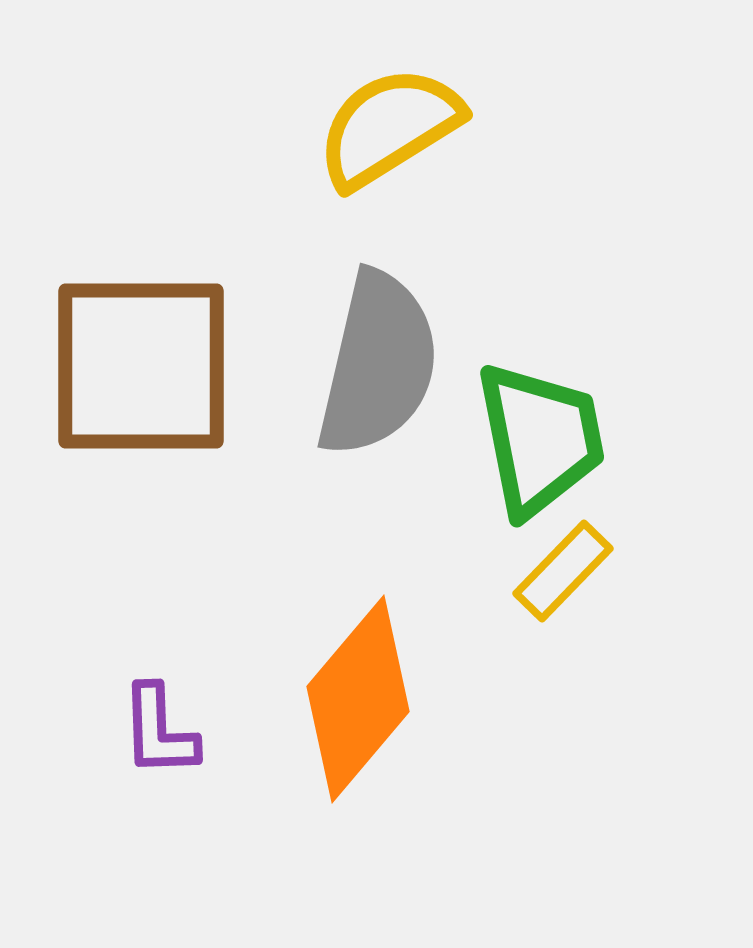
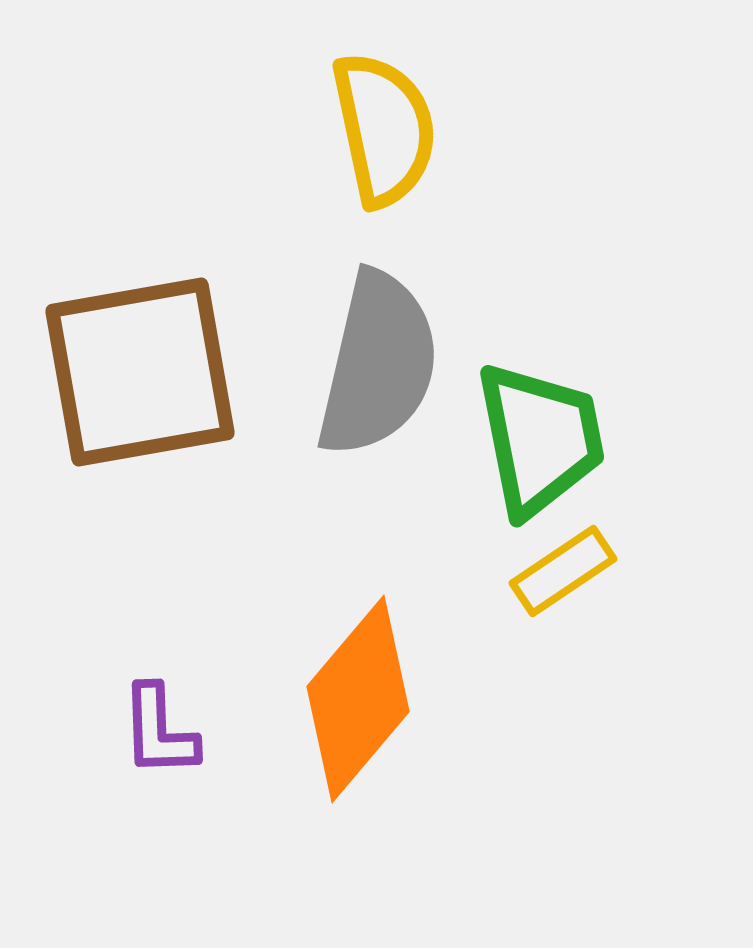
yellow semicircle: moved 5 px left, 2 px down; rotated 110 degrees clockwise
brown square: moved 1 px left, 6 px down; rotated 10 degrees counterclockwise
yellow rectangle: rotated 12 degrees clockwise
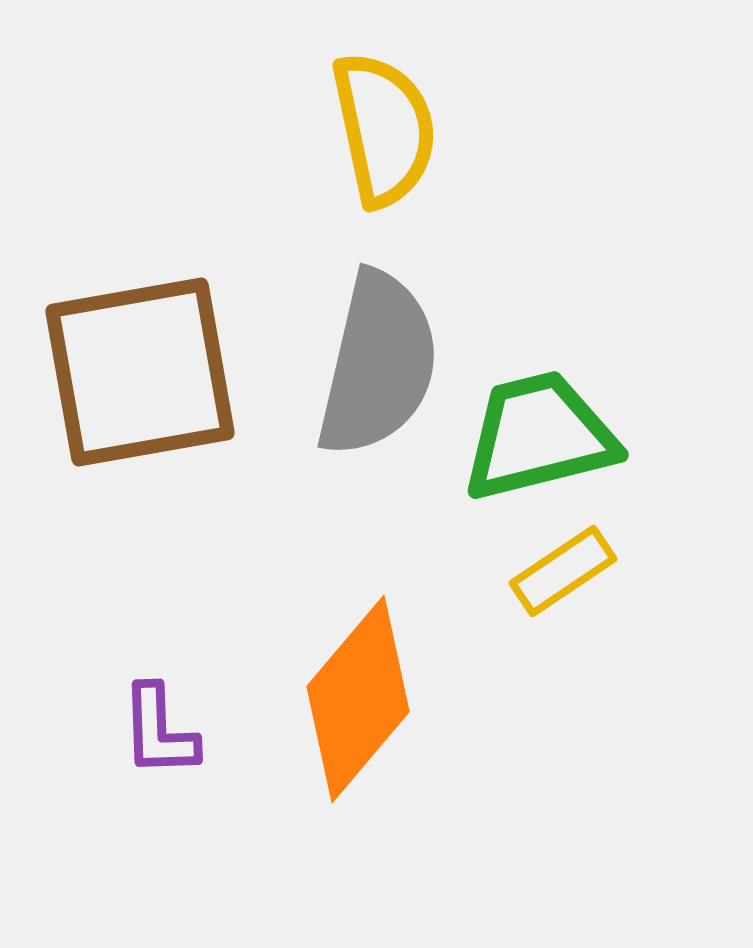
green trapezoid: moved 1 px left, 3 px up; rotated 93 degrees counterclockwise
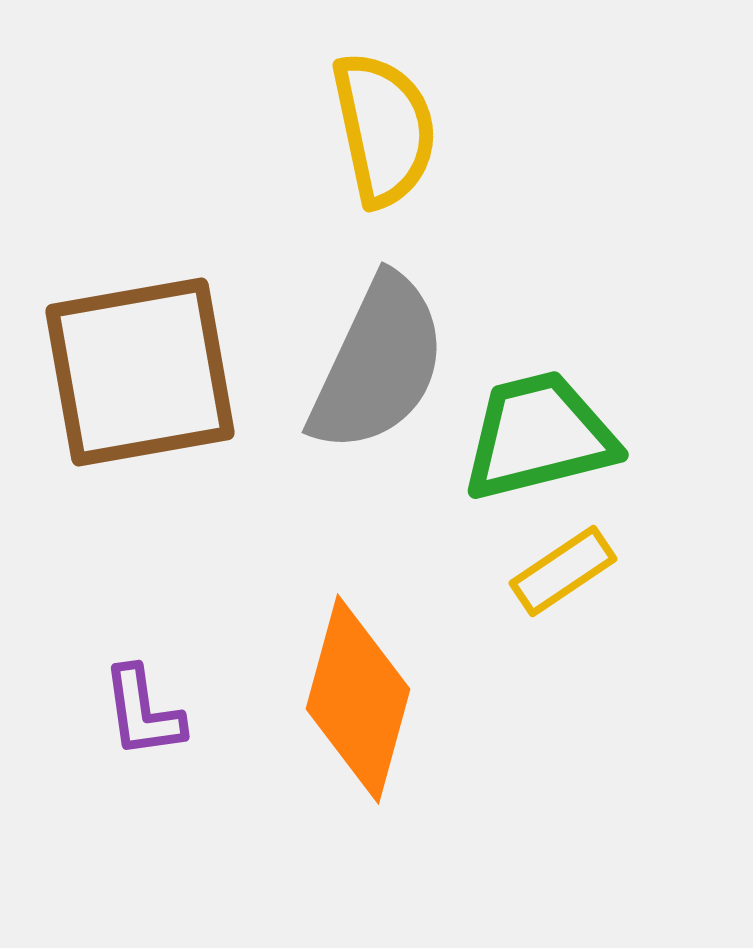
gray semicircle: rotated 12 degrees clockwise
orange diamond: rotated 25 degrees counterclockwise
purple L-shape: moved 16 px left, 19 px up; rotated 6 degrees counterclockwise
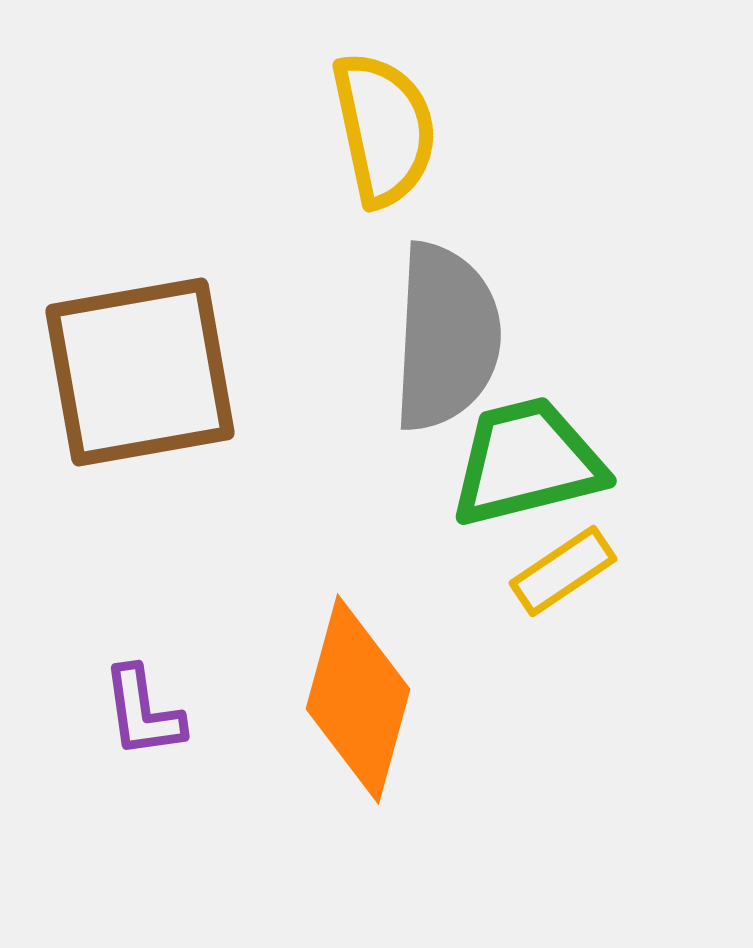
gray semicircle: moved 68 px right, 27 px up; rotated 22 degrees counterclockwise
green trapezoid: moved 12 px left, 26 px down
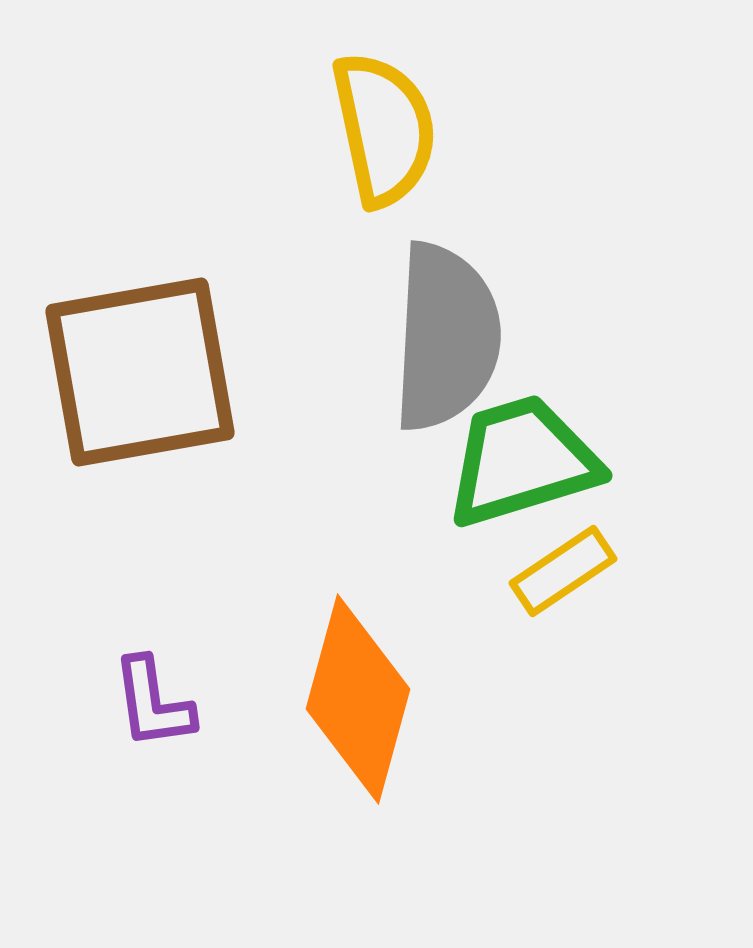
green trapezoid: moved 5 px left, 1 px up; rotated 3 degrees counterclockwise
purple L-shape: moved 10 px right, 9 px up
